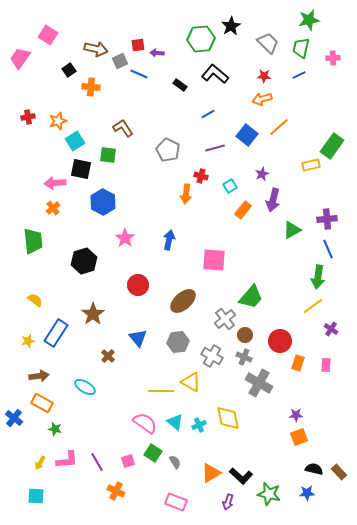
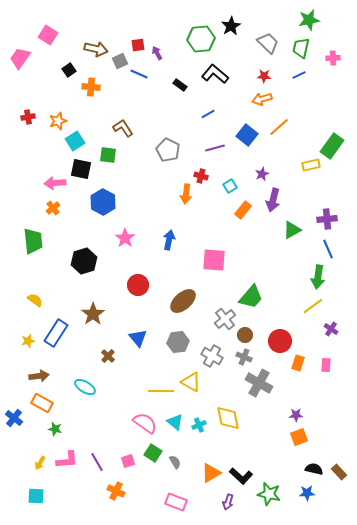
purple arrow at (157, 53): rotated 56 degrees clockwise
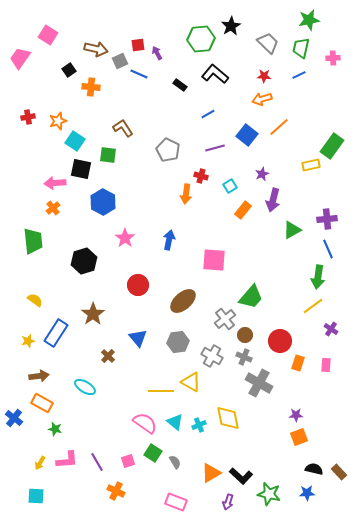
cyan square at (75, 141): rotated 24 degrees counterclockwise
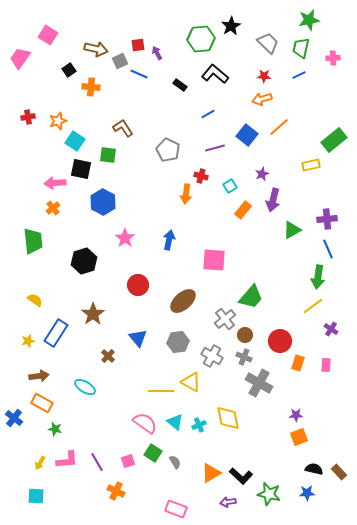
green rectangle at (332, 146): moved 2 px right, 6 px up; rotated 15 degrees clockwise
pink rectangle at (176, 502): moved 7 px down
purple arrow at (228, 502): rotated 63 degrees clockwise
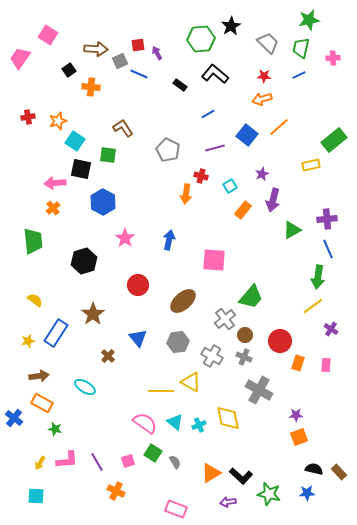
brown arrow at (96, 49): rotated 10 degrees counterclockwise
gray cross at (259, 383): moved 7 px down
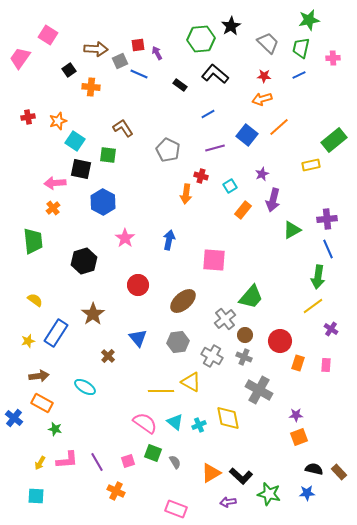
green square at (153, 453): rotated 12 degrees counterclockwise
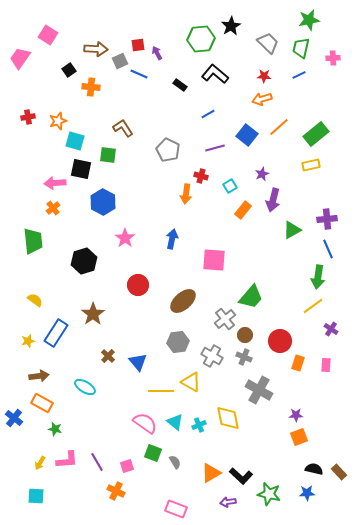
green rectangle at (334, 140): moved 18 px left, 6 px up
cyan square at (75, 141): rotated 18 degrees counterclockwise
blue arrow at (169, 240): moved 3 px right, 1 px up
blue triangle at (138, 338): moved 24 px down
pink square at (128, 461): moved 1 px left, 5 px down
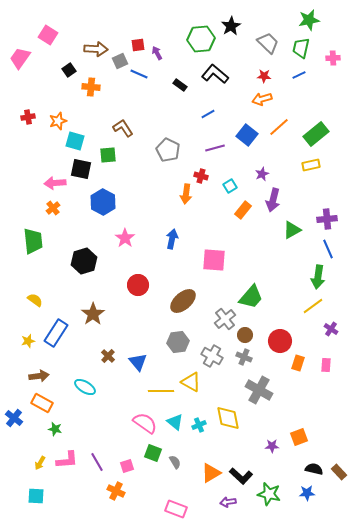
green square at (108, 155): rotated 12 degrees counterclockwise
purple star at (296, 415): moved 24 px left, 31 px down
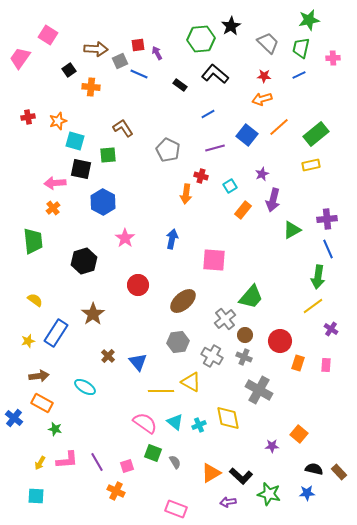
orange square at (299, 437): moved 3 px up; rotated 30 degrees counterclockwise
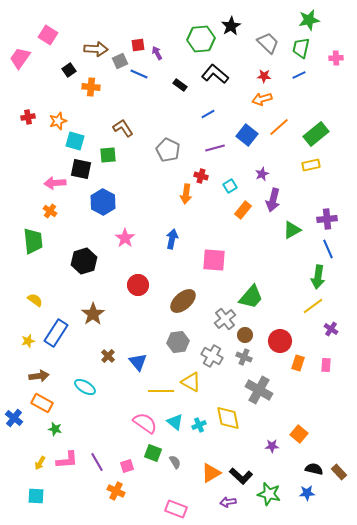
pink cross at (333, 58): moved 3 px right
orange cross at (53, 208): moved 3 px left, 3 px down; rotated 16 degrees counterclockwise
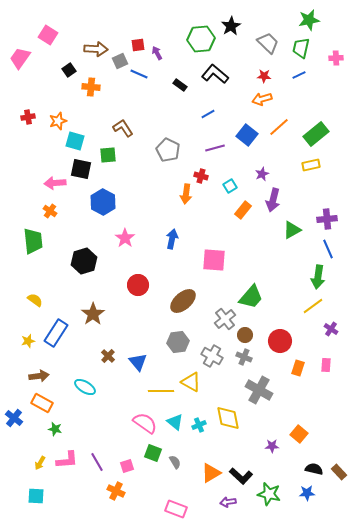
orange rectangle at (298, 363): moved 5 px down
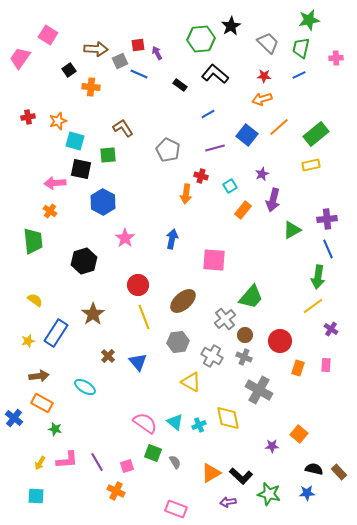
yellow line at (161, 391): moved 17 px left, 74 px up; rotated 70 degrees clockwise
